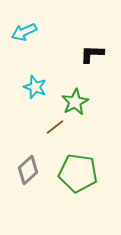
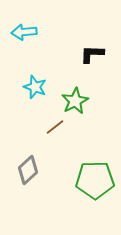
cyan arrow: rotated 20 degrees clockwise
green star: moved 1 px up
green pentagon: moved 17 px right, 7 px down; rotated 9 degrees counterclockwise
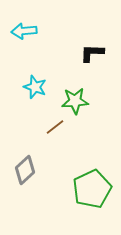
cyan arrow: moved 1 px up
black L-shape: moved 1 px up
green star: rotated 24 degrees clockwise
gray diamond: moved 3 px left
green pentagon: moved 3 px left, 9 px down; rotated 24 degrees counterclockwise
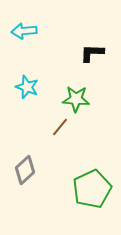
cyan star: moved 8 px left
green star: moved 1 px right, 2 px up; rotated 8 degrees clockwise
brown line: moved 5 px right; rotated 12 degrees counterclockwise
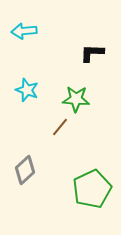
cyan star: moved 3 px down
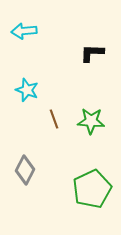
green star: moved 15 px right, 22 px down
brown line: moved 6 px left, 8 px up; rotated 60 degrees counterclockwise
gray diamond: rotated 20 degrees counterclockwise
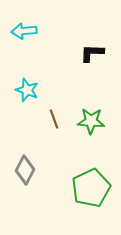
green pentagon: moved 1 px left, 1 px up
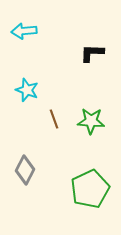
green pentagon: moved 1 px left, 1 px down
